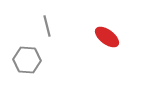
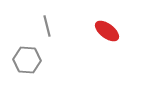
red ellipse: moved 6 px up
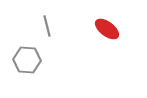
red ellipse: moved 2 px up
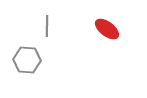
gray line: rotated 15 degrees clockwise
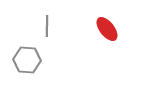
red ellipse: rotated 15 degrees clockwise
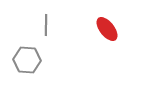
gray line: moved 1 px left, 1 px up
